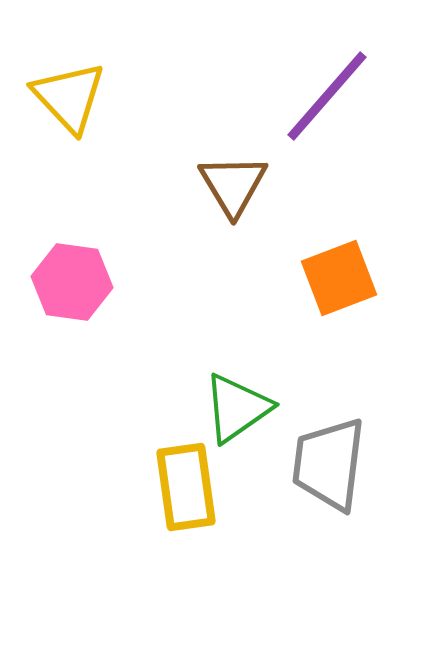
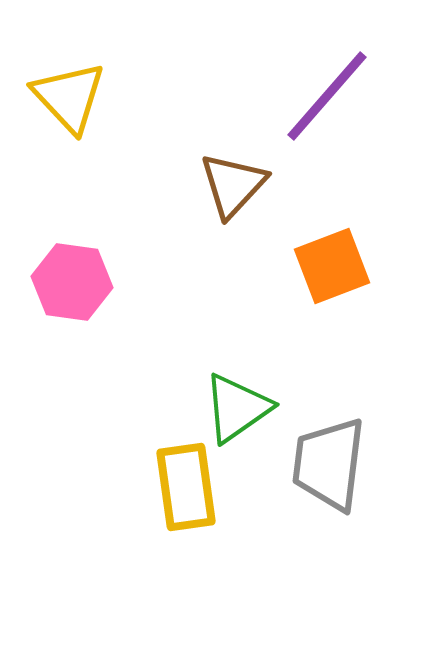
brown triangle: rotated 14 degrees clockwise
orange square: moved 7 px left, 12 px up
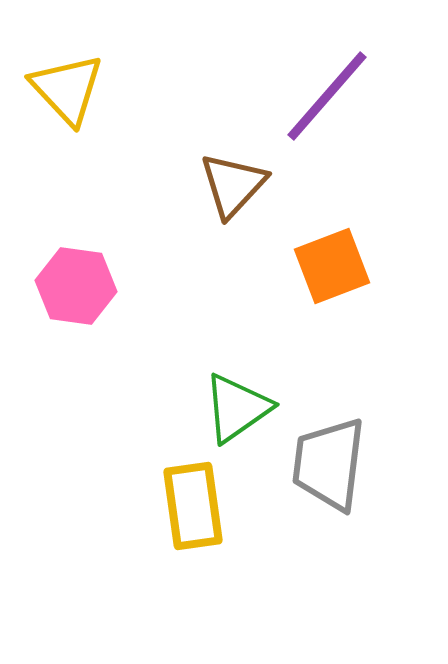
yellow triangle: moved 2 px left, 8 px up
pink hexagon: moved 4 px right, 4 px down
yellow rectangle: moved 7 px right, 19 px down
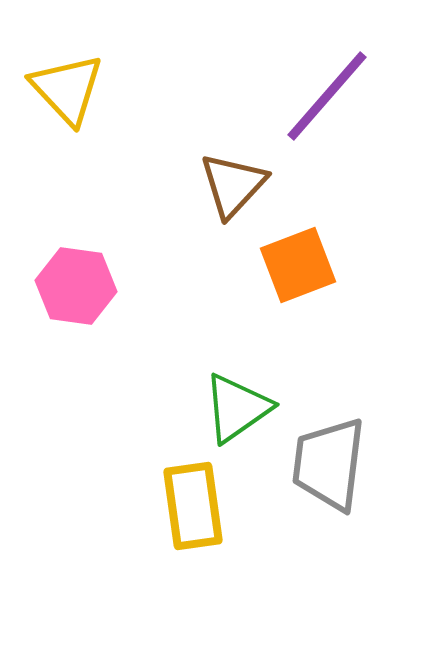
orange square: moved 34 px left, 1 px up
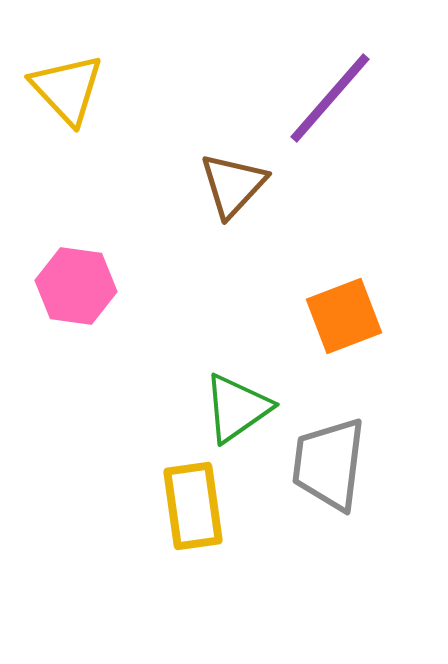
purple line: moved 3 px right, 2 px down
orange square: moved 46 px right, 51 px down
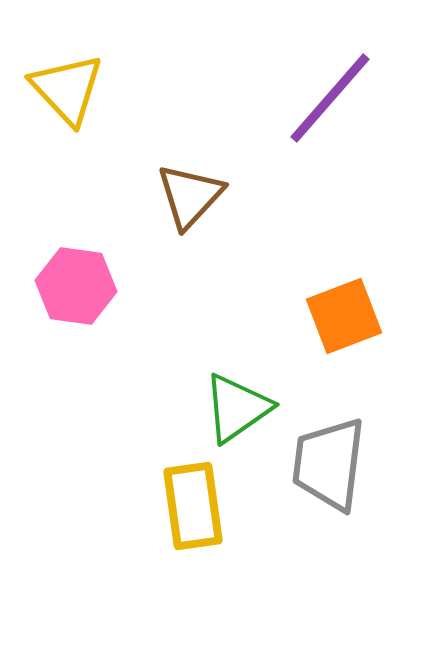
brown triangle: moved 43 px left, 11 px down
